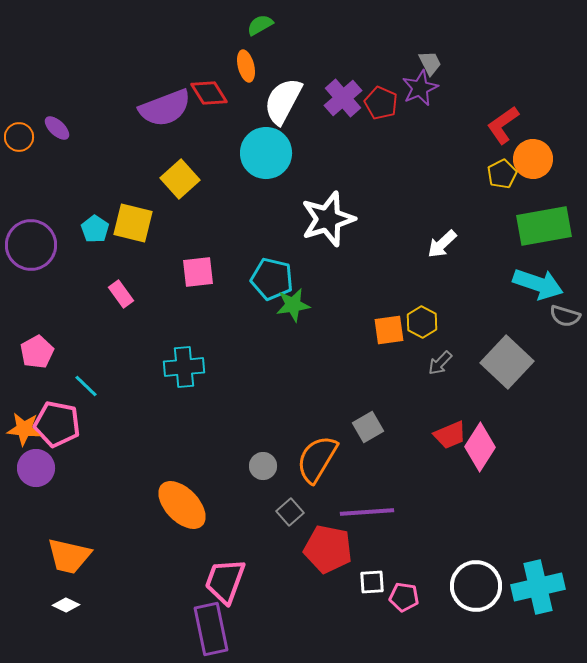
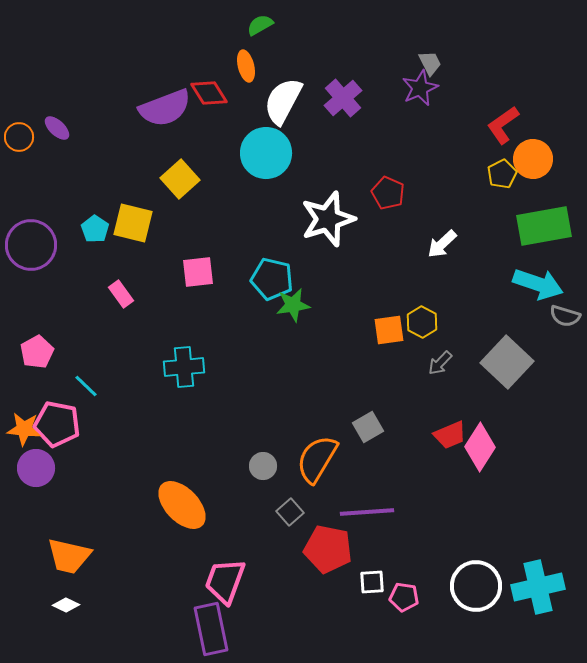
red pentagon at (381, 103): moved 7 px right, 90 px down
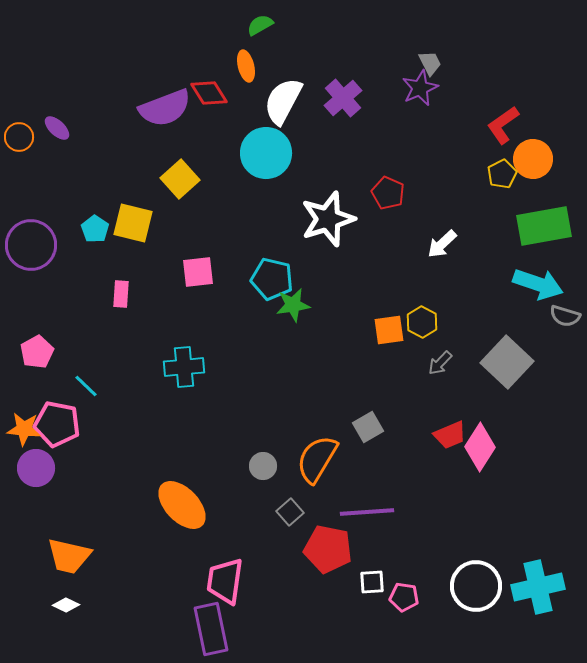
pink rectangle at (121, 294): rotated 40 degrees clockwise
pink trapezoid at (225, 581): rotated 12 degrees counterclockwise
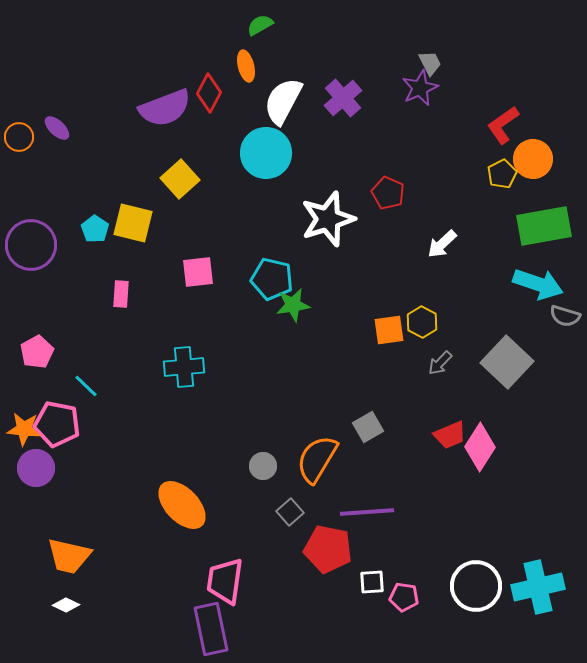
red diamond at (209, 93): rotated 60 degrees clockwise
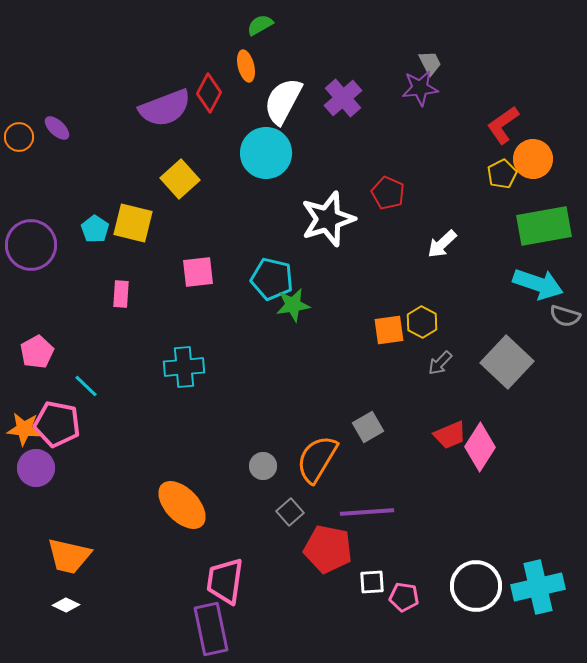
purple star at (420, 88): rotated 18 degrees clockwise
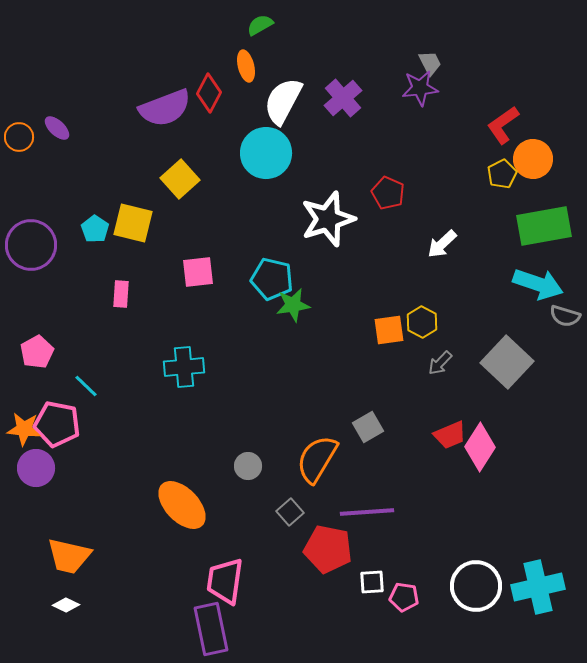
gray circle at (263, 466): moved 15 px left
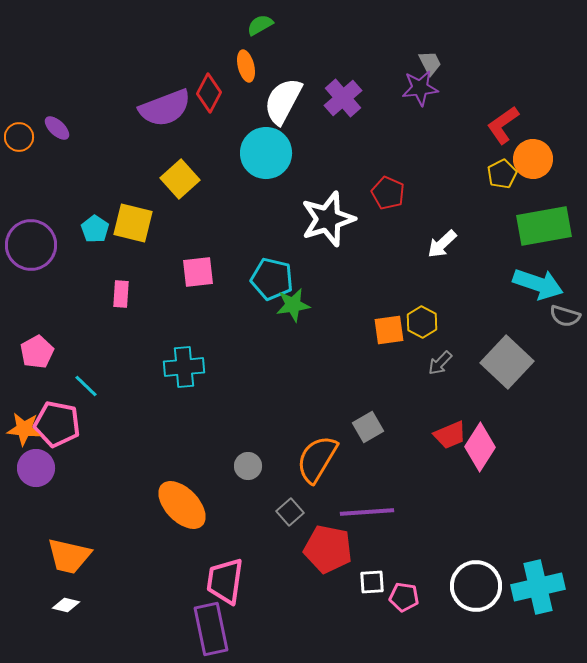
white diamond at (66, 605): rotated 12 degrees counterclockwise
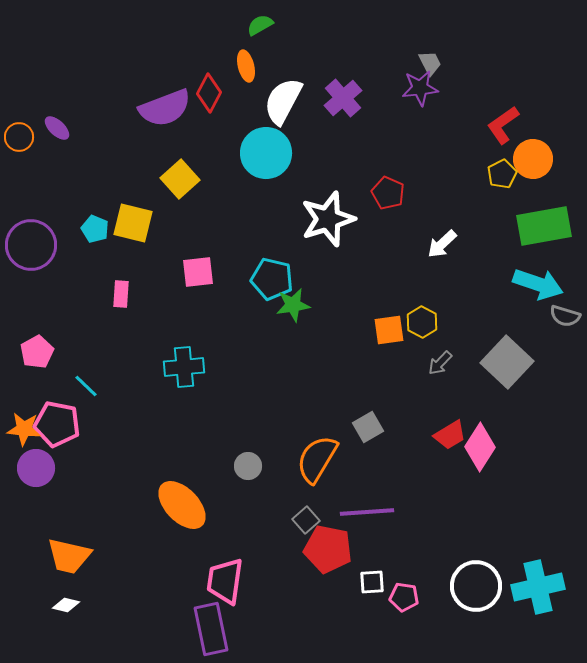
cyan pentagon at (95, 229): rotated 12 degrees counterclockwise
red trapezoid at (450, 435): rotated 8 degrees counterclockwise
gray square at (290, 512): moved 16 px right, 8 px down
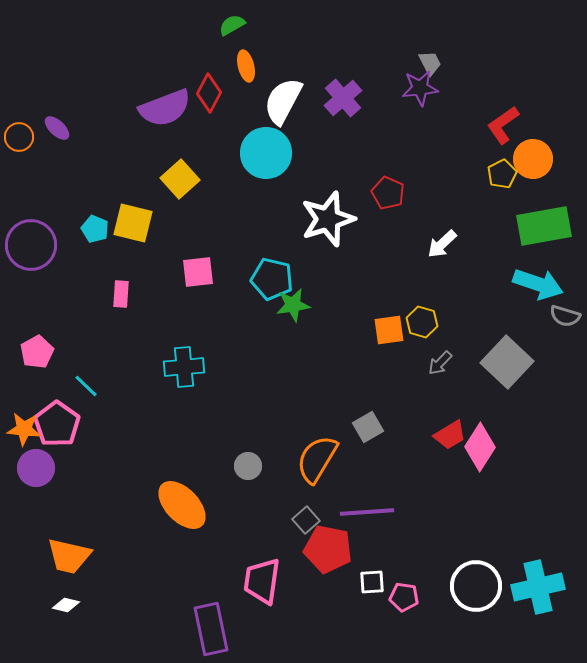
green semicircle at (260, 25): moved 28 px left
yellow hexagon at (422, 322): rotated 12 degrees counterclockwise
pink pentagon at (57, 424): rotated 24 degrees clockwise
pink trapezoid at (225, 581): moved 37 px right
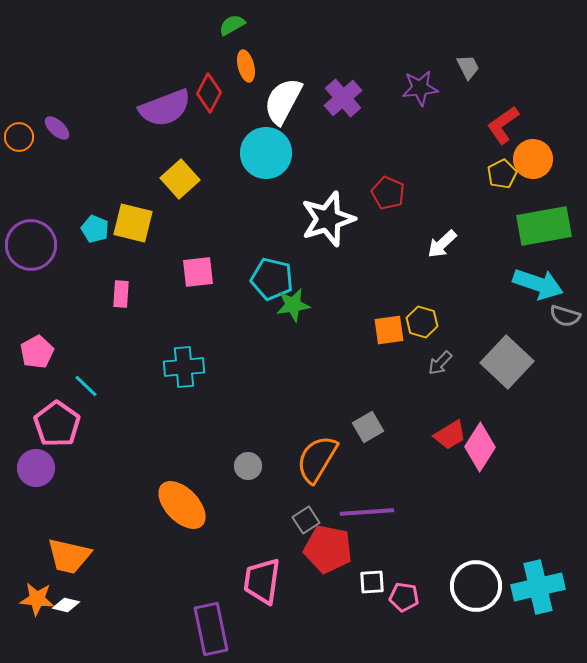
gray trapezoid at (430, 63): moved 38 px right, 4 px down
orange star at (24, 429): moved 13 px right, 170 px down
gray square at (306, 520): rotated 8 degrees clockwise
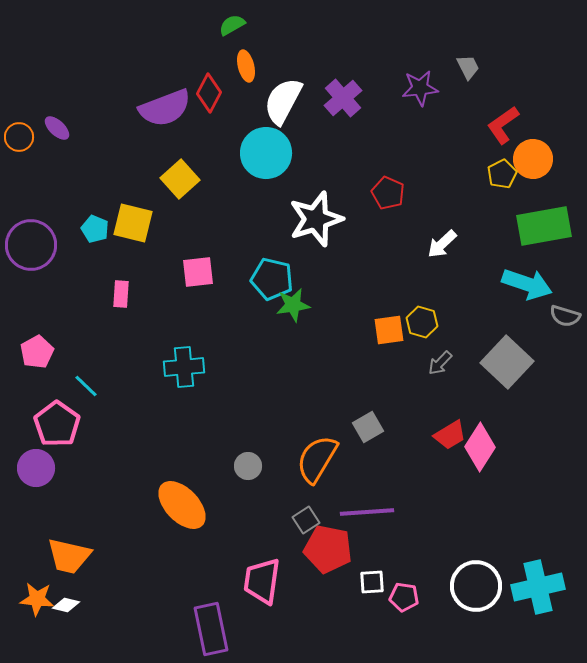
white star at (328, 219): moved 12 px left
cyan arrow at (538, 284): moved 11 px left
